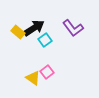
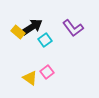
black arrow: moved 2 px left, 1 px up
yellow triangle: moved 3 px left
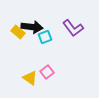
black arrow: rotated 40 degrees clockwise
cyan square: moved 3 px up; rotated 16 degrees clockwise
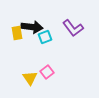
yellow rectangle: moved 1 px left, 1 px down; rotated 40 degrees clockwise
yellow triangle: rotated 21 degrees clockwise
